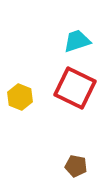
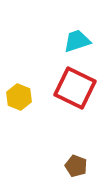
yellow hexagon: moved 1 px left
brown pentagon: rotated 10 degrees clockwise
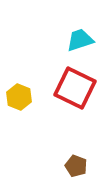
cyan trapezoid: moved 3 px right, 1 px up
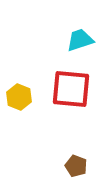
red square: moved 4 px left, 1 px down; rotated 21 degrees counterclockwise
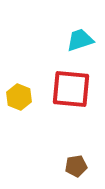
brown pentagon: rotated 30 degrees counterclockwise
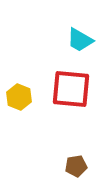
cyan trapezoid: rotated 132 degrees counterclockwise
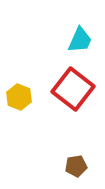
cyan trapezoid: rotated 96 degrees counterclockwise
red square: moved 2 px right; rotated 33 degrees clockwise
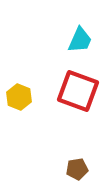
red square: moved 5 px right, 2 px down; rotated 18 degrees counterclockwise
brown pentagon: moved 1 px right, 3 px down
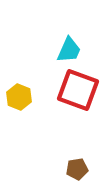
cyan trapezoid: moved 11 px left, 10 px down
red square: moved 1 px up
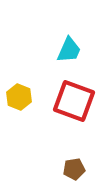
red square: moved 4 px left, 11 px down
brown pentagon: moved 3 px left
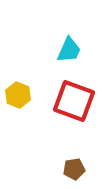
yellow hexagon: moved 1 px left, 2 px up
